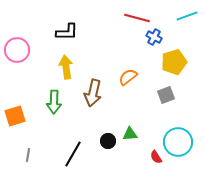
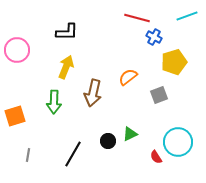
yellow arrow: rotated 30 degrees clockwise
gray square: moved 7 px left
green triangle: rotated 21 degrees counterclockwise
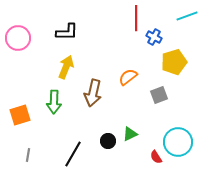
red line: moved 1 px left; rotated 75 degrees clockwise
pink circle: moved 1 px right, 12 px up
orange square: moved 5 px right, 1 px up
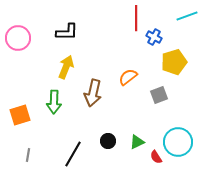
green triangle: moved 7 px right, 8 px down
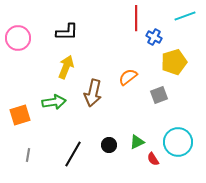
cyan line: moved 2 px left
green arrow: rotated 100 degrees counterclockwise
black circle: moved 1 px right, 4 px down
red semicircle: moved 3 px left, 2 px down
